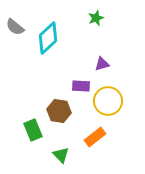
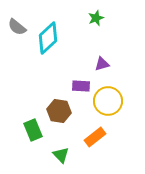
gray semicircle: moved 2 px right
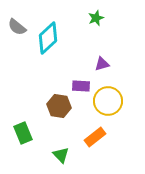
brown hexagon: moved 5 px up
green rectangle: moved 10 px left, 3 px down
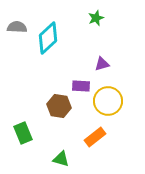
gray semicircle: rotated 144 degrees clockwise
green triangle: moved 4 px down; rotated 30 degrees counterclockwise
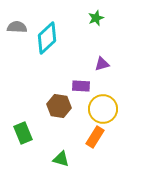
cyan diamond: moved 1 px left
yellow circle: moved 5 px left, 8 px down
orange rectangle: rotated 20 degrees counterclockwise
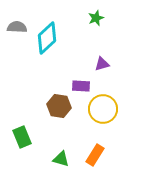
green rectangle: moved 1 px left, 4 px down
orange rectangle: moved 18 px down
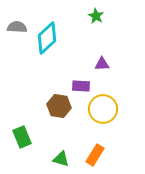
green star: moved 2 px up; rotated 21 degrees counterclockwise
purple triangle: rotated 14 degrees clockwise
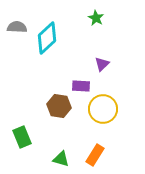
green star: moved 2 px down
purple triangle: rotated 42 degrees counterclockwise
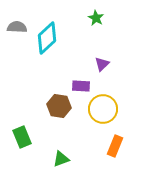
orange rectangle: moved 20 px right, 9 px up; rotated 10 degrees counterclockwise
green triangle: rotated 36 degrees counterclockwise
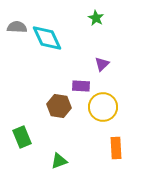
cyan diamond: rotated 72 degrees counterclockwise
yellow circle: moved 2 px up
orange rectangle: moved 1 px right, 2 px down; rotated 25 degrees counterclockwise
green triangle: moved 2 px left, 2 px down
